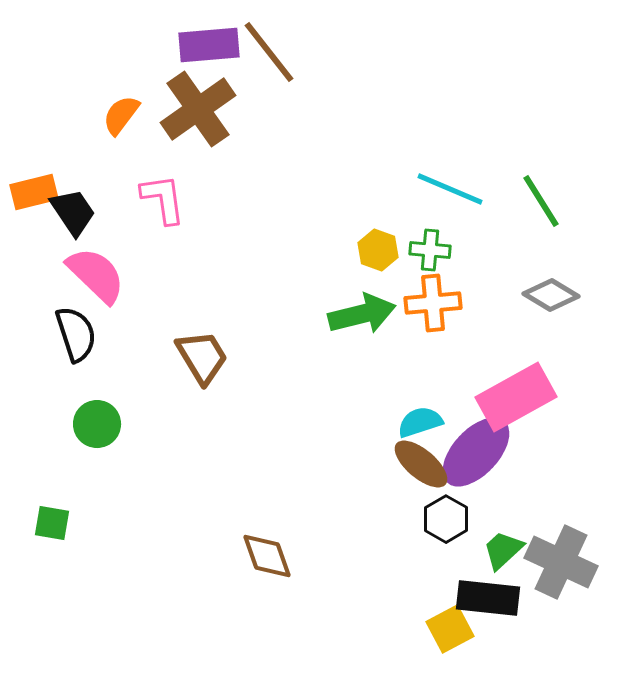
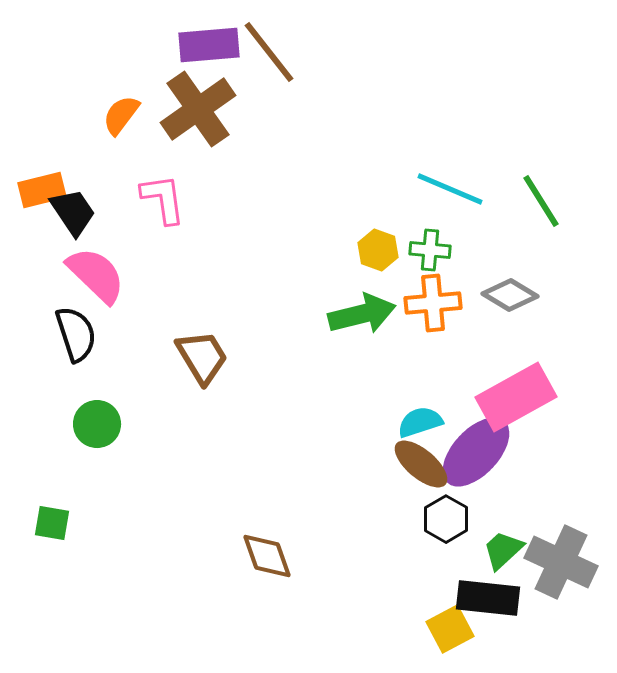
orange rectangle: moved 8 px right, 2 px up
gray diamond: moved 41 px left
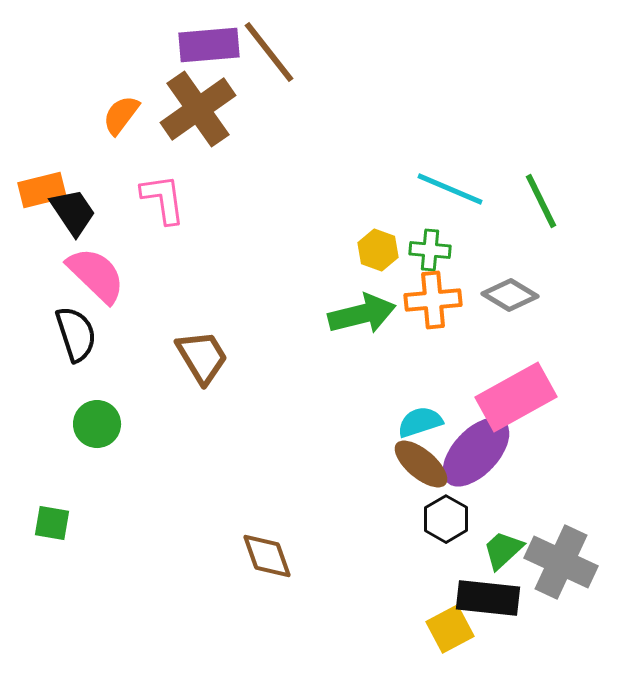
green line: rotated 6 degrees clockwise
orange cross: moved 3 px up
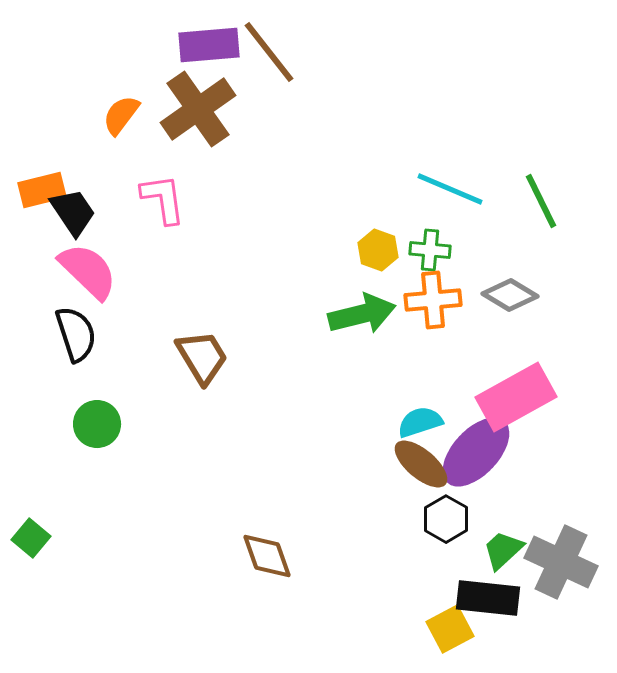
pink semicircle: moved 8 px left, 4 px up
green square: moved 21 px left, 15 px down; rotated 30 degrees clockwise
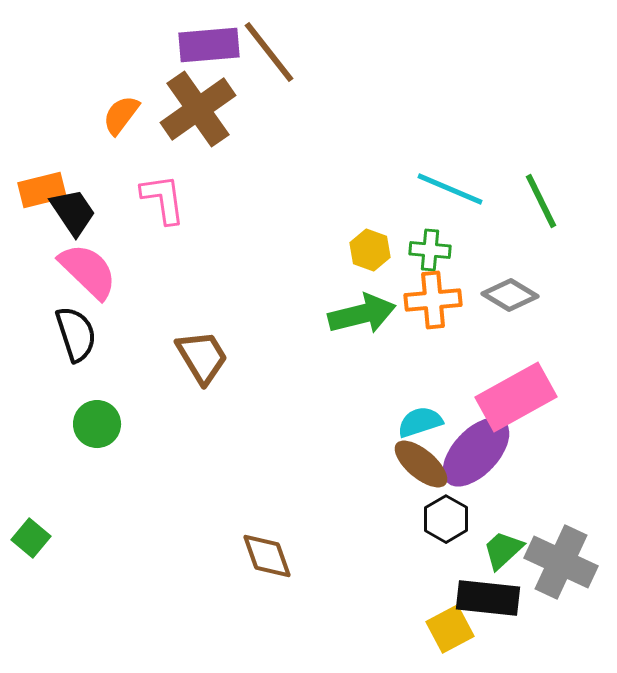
yellow hexagon: moved 8 px left
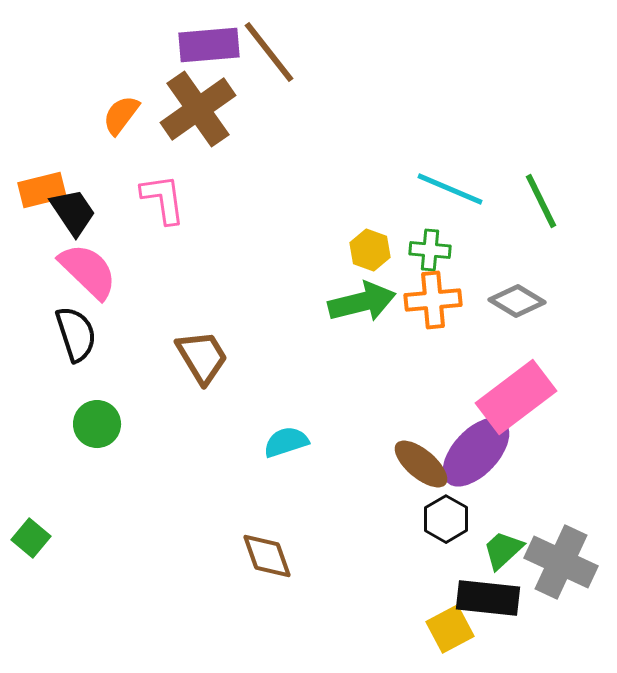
gray diamond: moved 7 px right, 6 px down
green arrow: moved 12 px up
pink rectangle: rotated 8 degrees counterclockwise
cyan semicircle: moved 134 px left, 20 px down
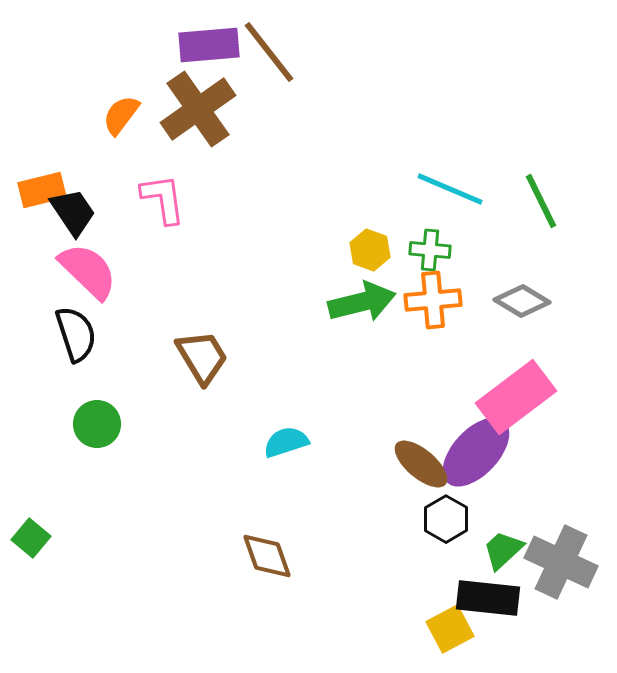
gray diamond: moved 5 px right
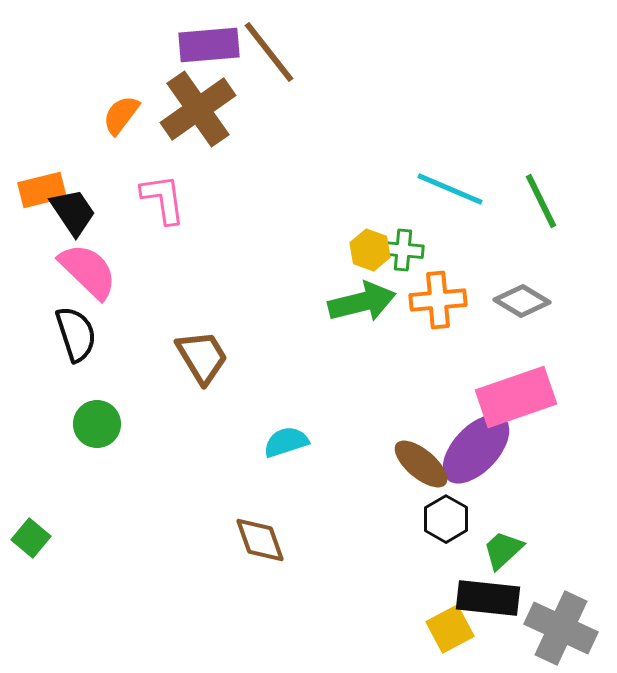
green cross: moved 27 px left
orange cross: moved 5 px right
pink rectangle: rotated 18 degrees clockwise
purple ellipse: moved 3 px up
brown diamond: moved 7 px left, 16 px up
gray cross: moved 66 px down
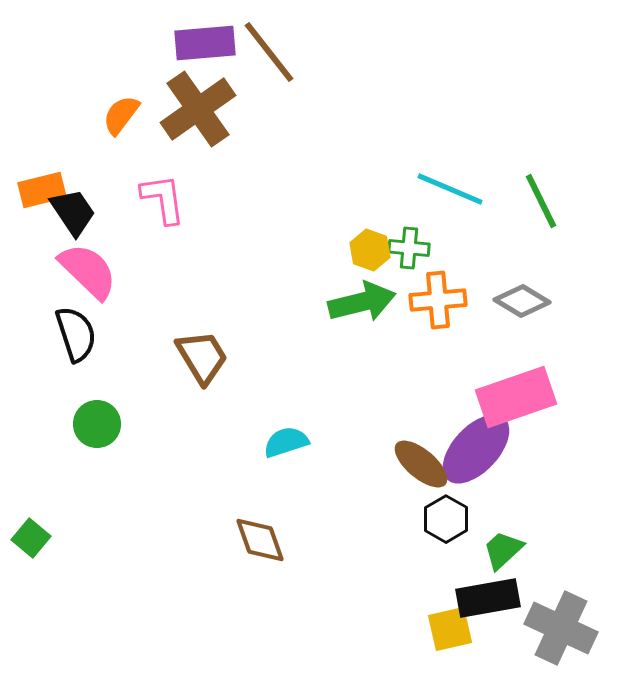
purple rectangle: moved 4 px left, 2 px up
green cross: moved 6 px right, 2 px up
black rectangle: rotated 16 degrees counterclockwise
yellow square: rotated 15 degrees clockwise
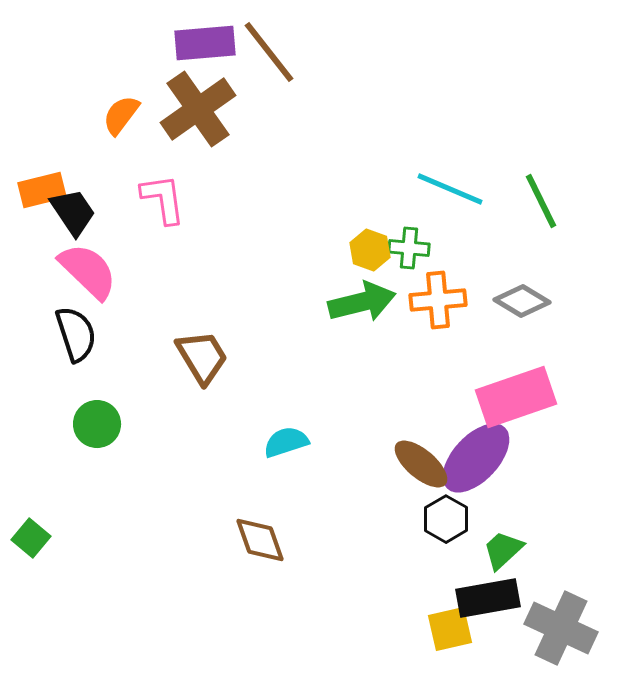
purple ellipse: moved 9 px down
